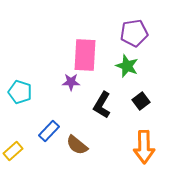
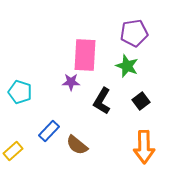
black L-shape: moved 4 px up
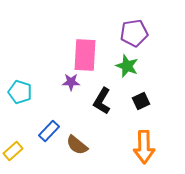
black square: rotated 12 degrees clockwise
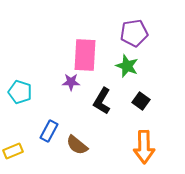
black square: rotated 30 degrees counterclockwise
blue rectangle: rotated 15 degrees counterclockwise
yellow rectangle: rotated 18 degrees clockwise
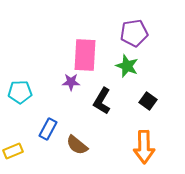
cyan pentagon: rotated 20 degrees counterclockwise
black square: moved 7 px right
blue rectangle: moved 1 px left, 2 px up
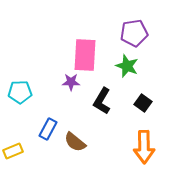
black square: moved 5 px left, 2 px down
brown semicircle: moved 2 px left, 3 px up
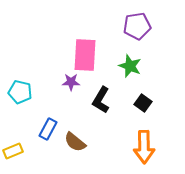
purple pentagon: moved 3 px right, 7 px up
green star: moved 3 px right
cyan pentagon: rotated 15 degrees clockwise
black L-shape: moved 1 px left, 1 px up
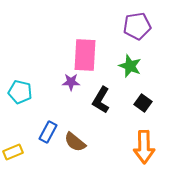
blue rectangle: moved 3 px down
yellow rectangle: moved 1 px down
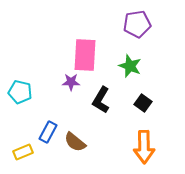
purple pentagon: moved 2 px up
yellow rectangle: moved 10 px right
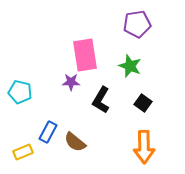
pink rectangle: rotated 12 degrees counterclockwise
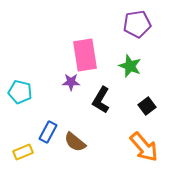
black square: moved 4 px right, 3 px down; rotated 18 degrees clockwise
orange arrow: rotated 40 degrees counterclockwise
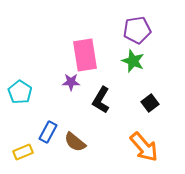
purple pentagon: moved 6 px down
green star: moved 3 px right, 5 px up
cyan pentagon: rotated 20 degrees clockwise
black square: moved 3 px right, 3 px up
